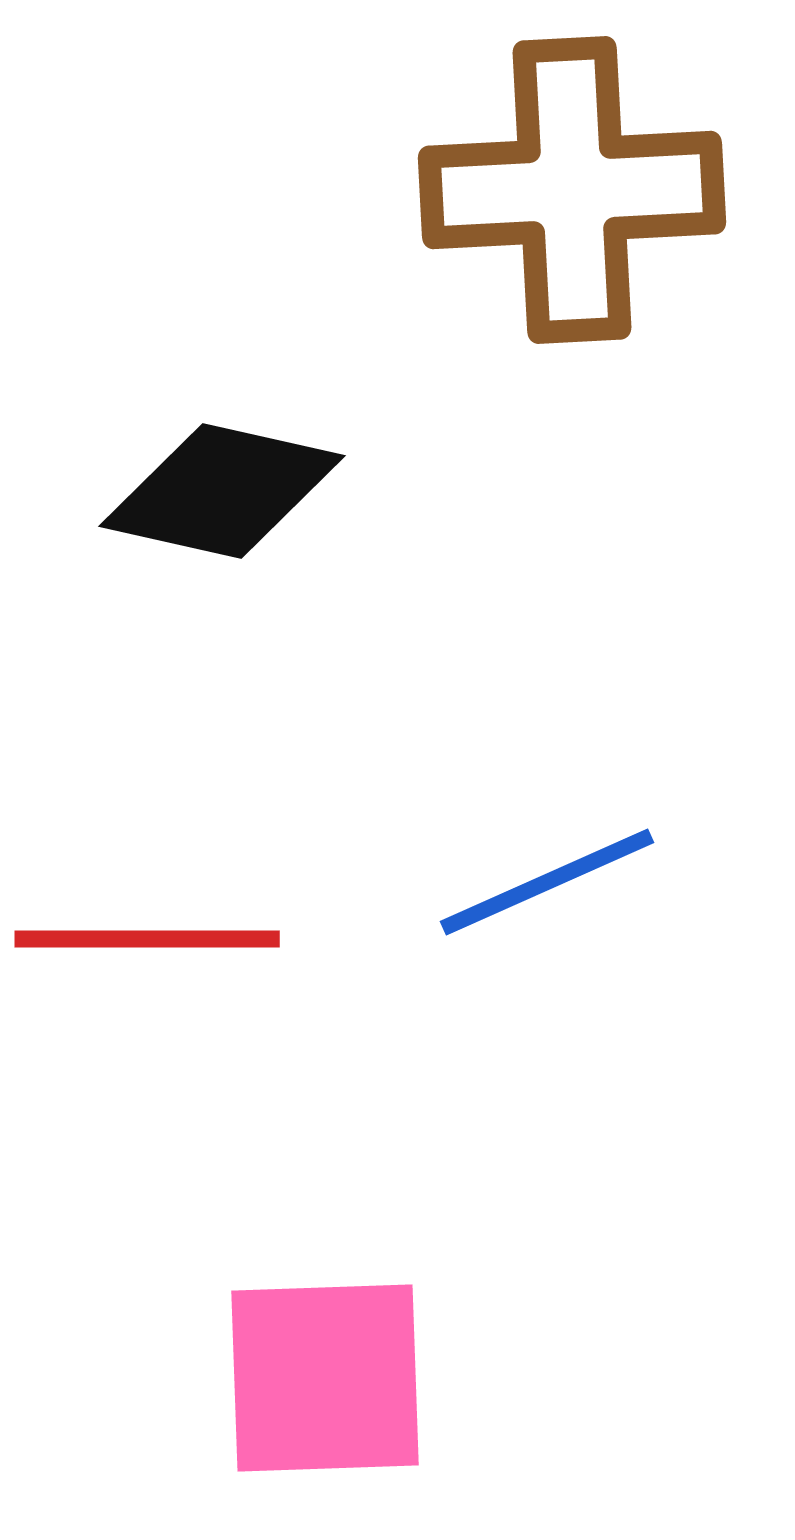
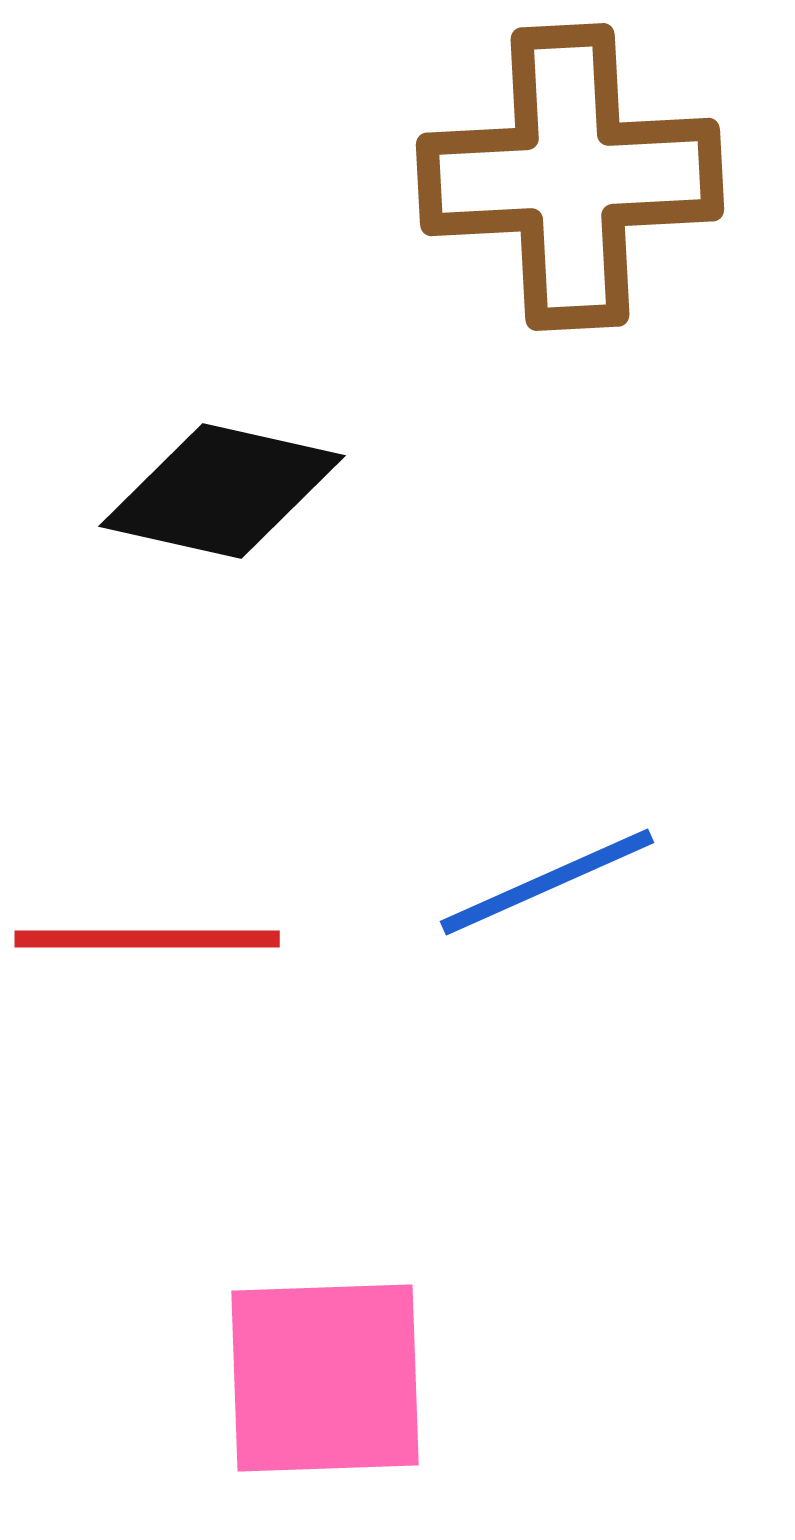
brown cross: moved 2 px left, 13 px up
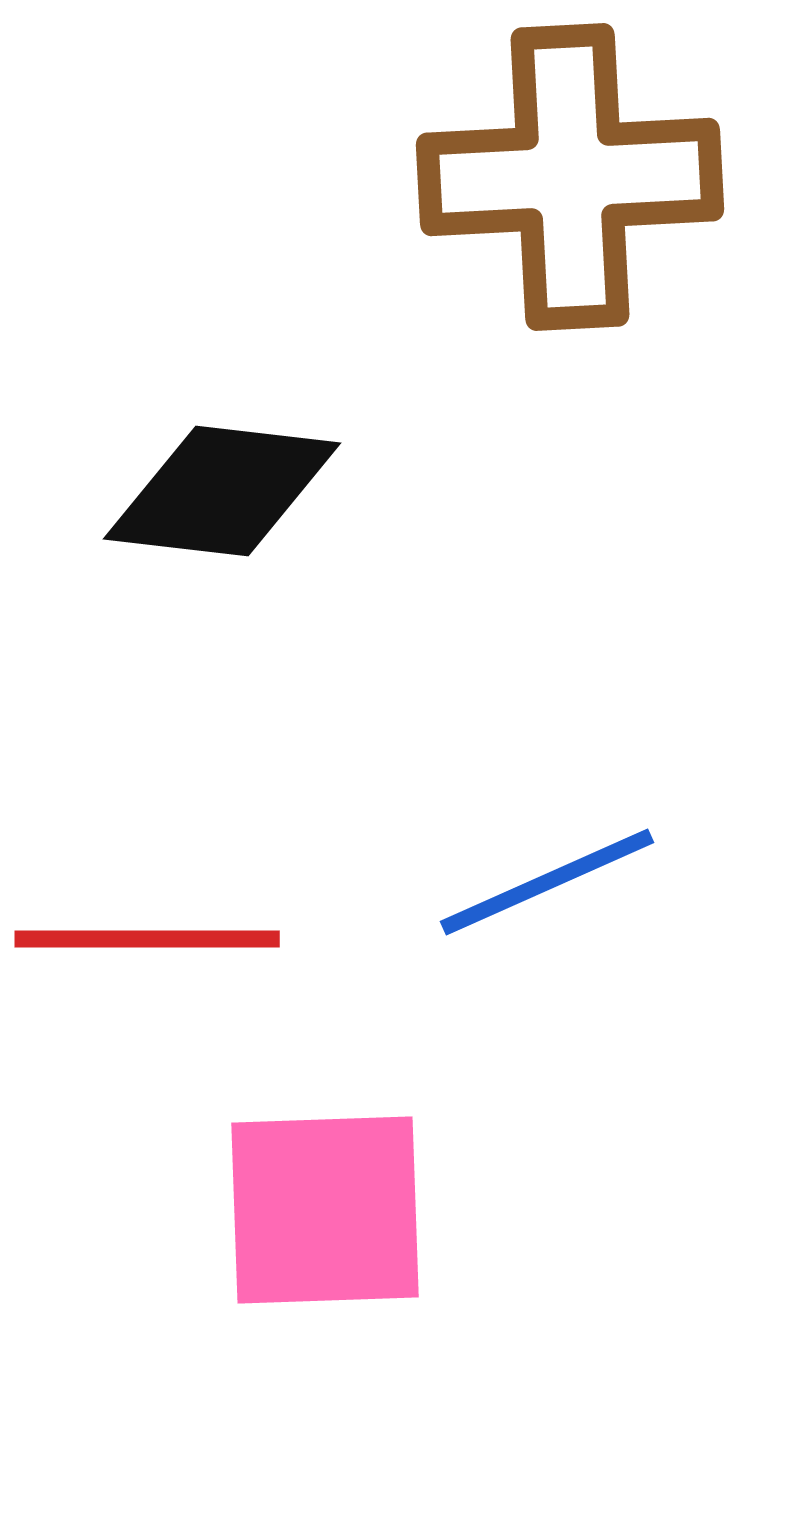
black diamond: rotated 6 degrees counterclockwise
pink square: moved 168 px up
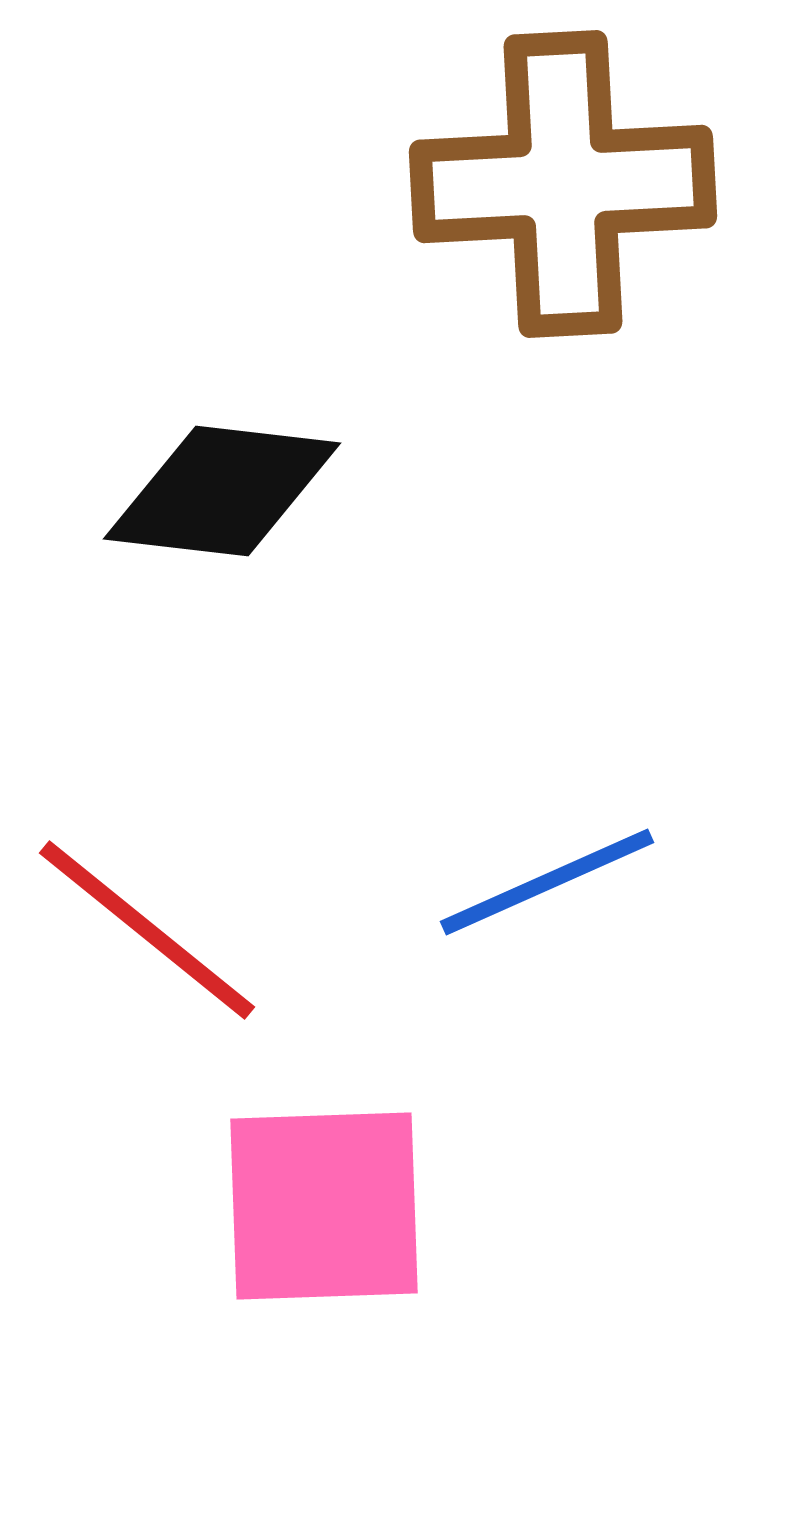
brown cross: moved 7 px left, 7 px down
red line: moved 9 px up; rotated 39 degrees clockwise
pink square: moved 1 px left, 4 px up
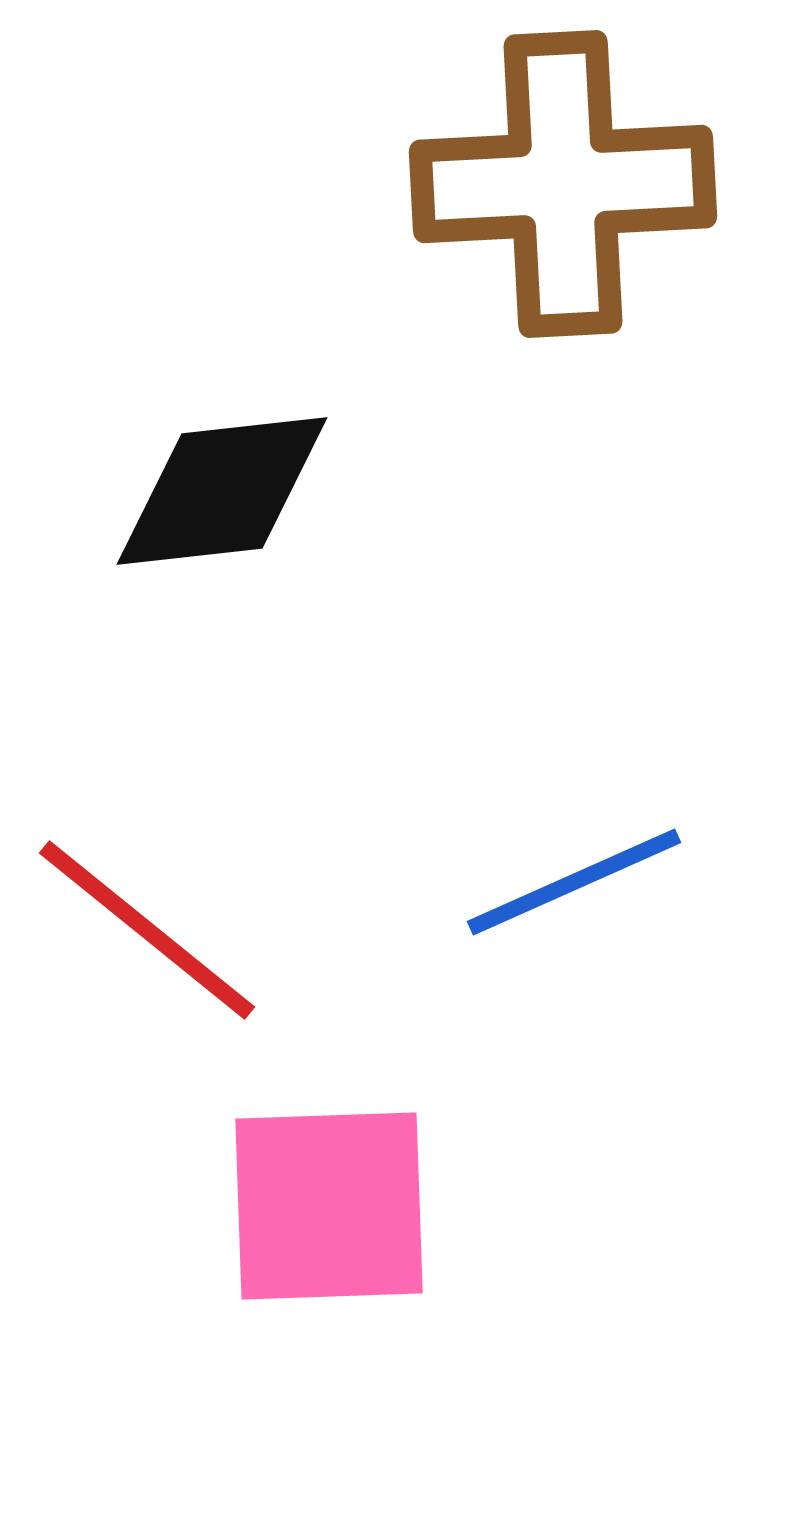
black diamond: rotated 13 degrees counterclockwise
blue line: moved 27 px right
pink square: moved 5 px right
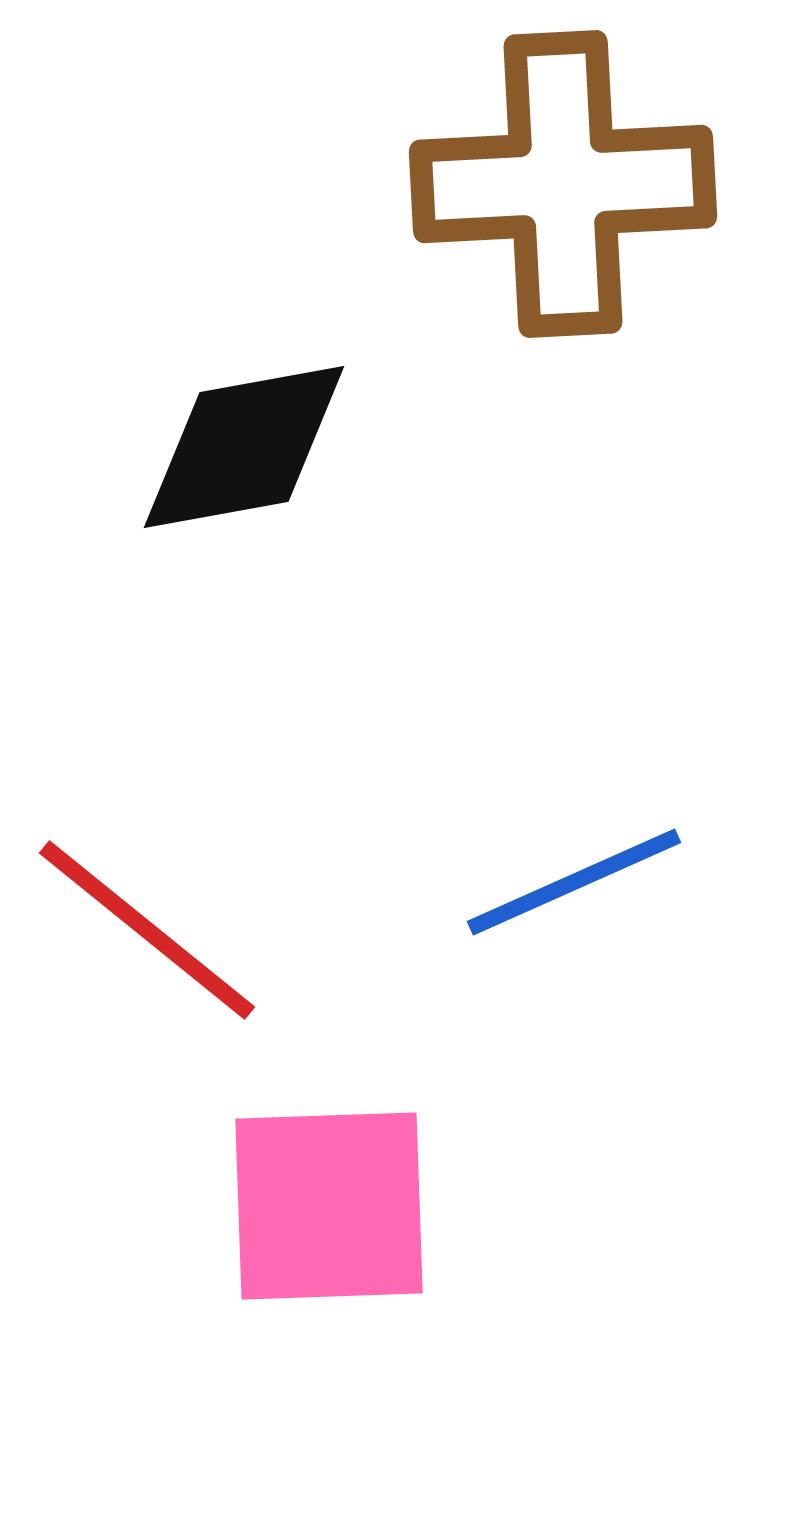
black diamond: moved 22 px right, 44 px up; rotated 4 degrees counterclockwise
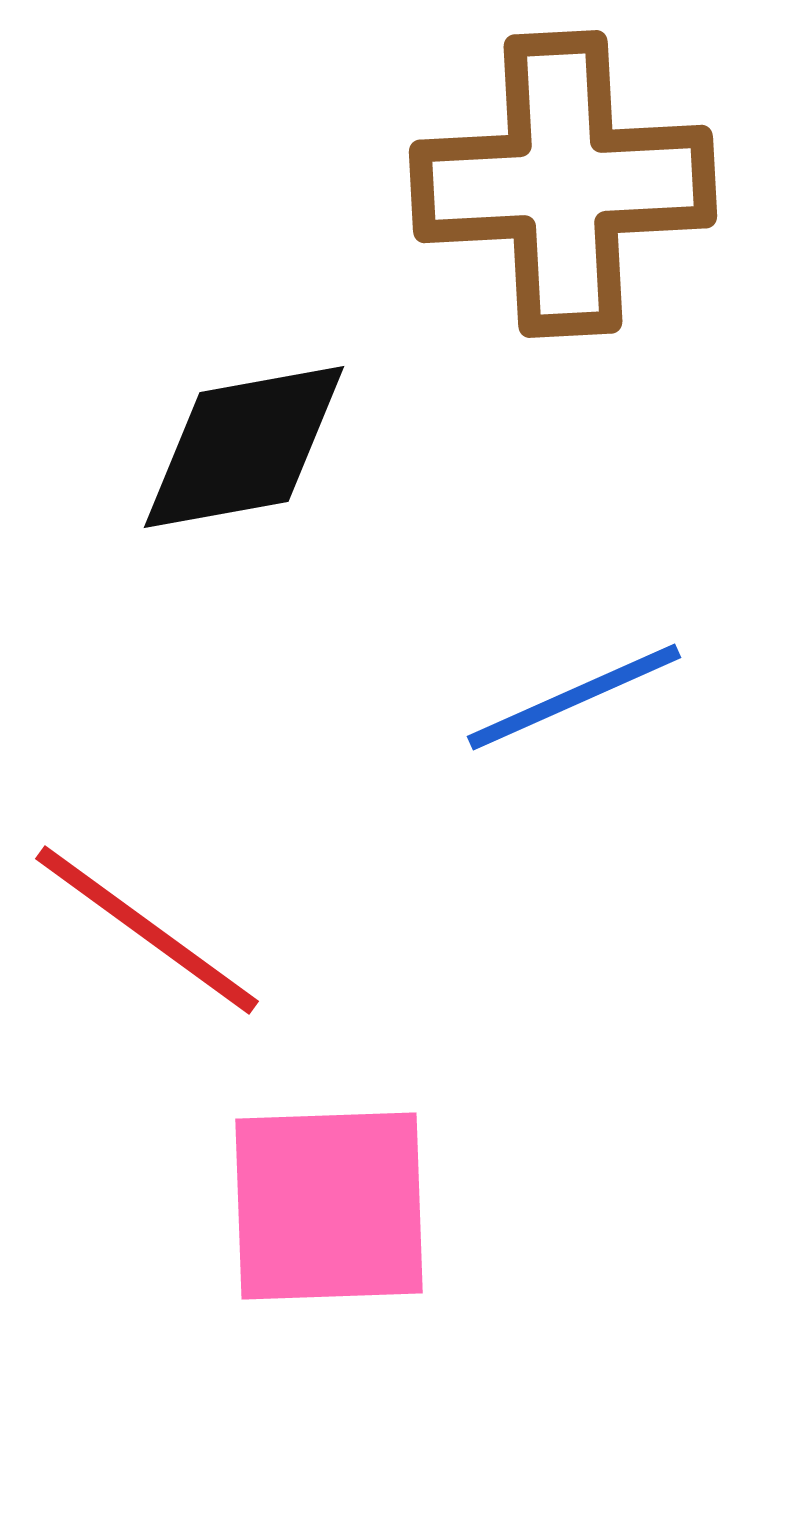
blue line: moved 185 px up
red line: rotated 3 degrees counterclockwise
